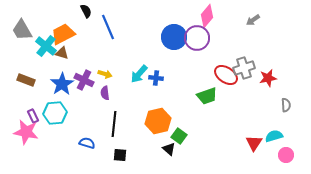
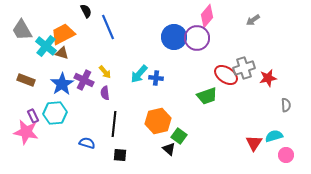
yellow arrow: moved 2 px up; rotated 32 degrees clockwise
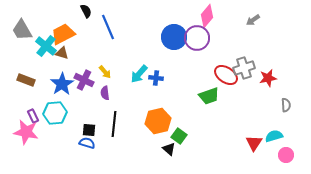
green trapezoid: moved 2 px right
black square: moved 31 px left, 25 px up
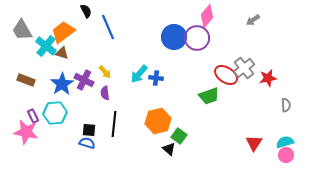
orange trapezoid: moved 2 px up; rotated 10 degrees counterclockwise
gray cross: rotated 20 degrees counterclockwise
cyan semicircle: moved 11 px right, 6 px down
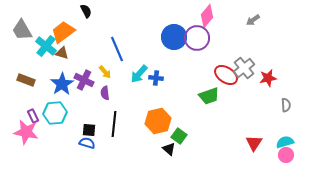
blue line: moved 9 px right, 22 px down
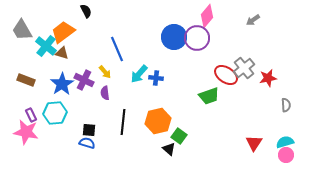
purple rectangle: moved 2 px left, 1 px up
black line: moved 9 px right, 2 px up
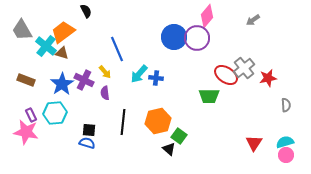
green trapezoid: rotated 20 degrees clockwise
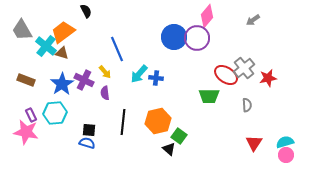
gray semicircle: moved 39 px left
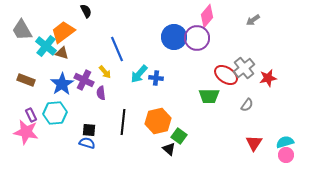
purple semicircle: moved 4 px left
gray semicircle: rotated 40 degrees clockwise
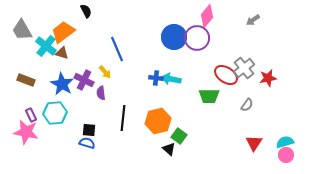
cyan arrow: moved 32 px right, 5 px down; rotated 60 degrees clockwise
blue star: rotated 10 degrees counterclockwise
black line: moved 4 px up
